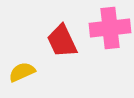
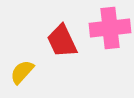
yellow semicircle: rotated 24 degrees counterclockwise
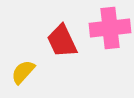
yellow semicircle: moved 1 px right
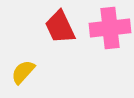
red trapezoid: moved 2 px left, 14 px up
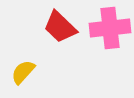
red trapezoid: rotated 21 degrees counterclockwise
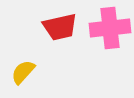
red trapezoid: rotated 57 degrees counterclockwise
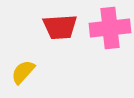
red trapezoid: rotated 9 degrees clockwise
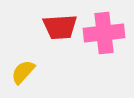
pink cross: moved 6 px left, 5 px down
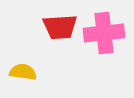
yellow semicircle: rotated 56 degrees clockwise
